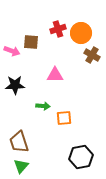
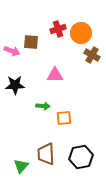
brown trapezoid: moved 27 px right, 12 px down; rotated 15 degrees clockwise
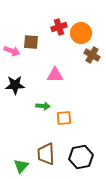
red cross: moved 1 px right, 2 px up
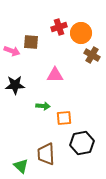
black hexagon: moved 1 px right, 14 px up
green triangle: rotated 28 degrees counterclockwise
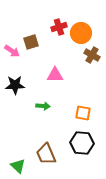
brown square: rotated 21 degrees counterclockwise
pink arrow: rotated 14 degrees clockwise
orange square: moved 19 px right, 5 px up; rotated 14 degrees clockwise
black hexagon: rotated 15 degrees clockwise
brown trapezoid: rotated 20 degrees counterclockwise
green triangle: moved 3 px left
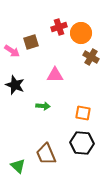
brown cross: moved 1 px left, 2 px down
black star: rotated 24 degrees clockwise
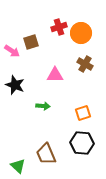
brown cross: moved 6 px left, 7 px down
orange square: rotated 28 degrees counterclockwise
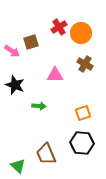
red cross: rotated 14 degrees counterclockwise
green arrow: moved 4 px left
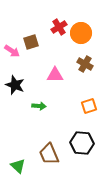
orange square: moved 6 px right, 7 px up
brown trapezoid: moved 3 px right
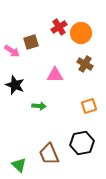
black hexagon: rotated 15 degrees counterclockwise
green triangle: moved 1 px right, 1 px up
